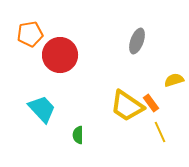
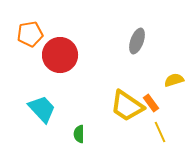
green semicircle: moved 1 px right, 1 px up
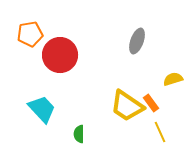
yellow semicircle: moved 1 px left, 1 px up
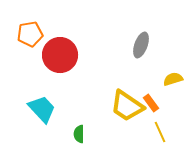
gray ellipse: moved 4 px right, 4 px down
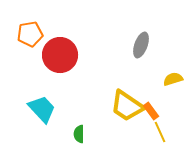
orange rectangle: moved 8 px down
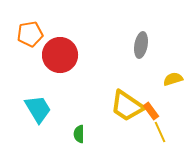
gray ellipse: rotated 10 degrees counterclockwise
cyan trapezoid: moved 4 px left; rotated 12 degrees clockwise
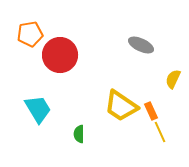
gray ellipse: rotated 75 degrees counterclockwise
yellow semicircle: rotated 48 degrees counterclockwise
yellow trapezoid: moved 6 px left
orange rectangle: rotated 12 degrees clockwise
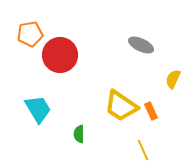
yellow line: moved 17 px left, 18 px down
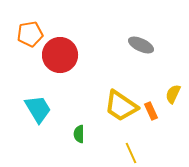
yellow semicircle: moved 15 px down
yellow line: moved 12 px left, 3 px down
